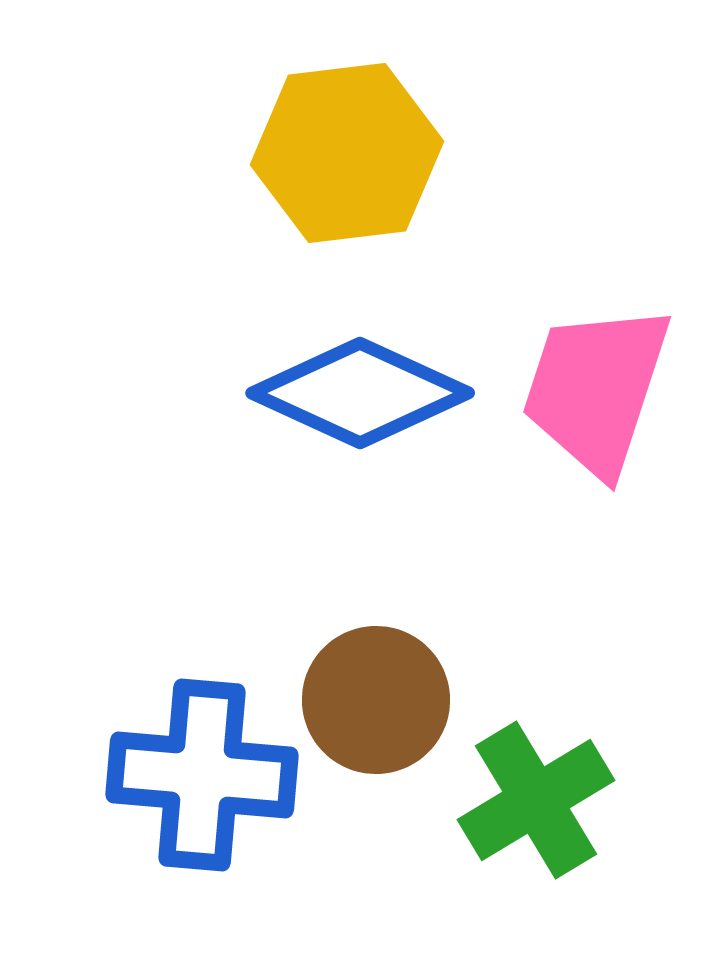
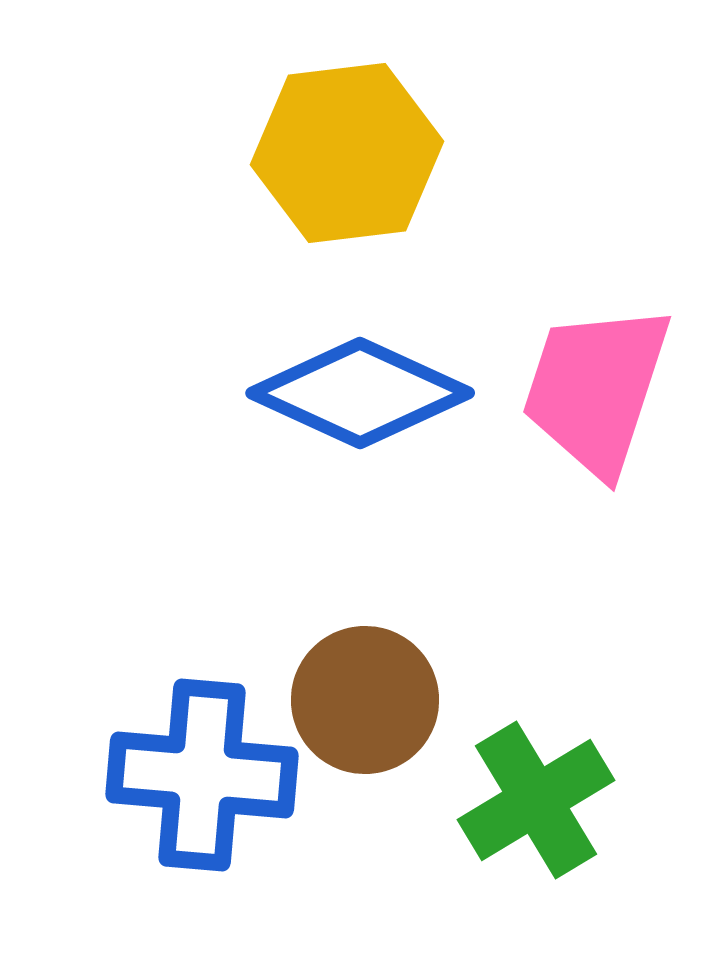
brown circle: moved 11 px left
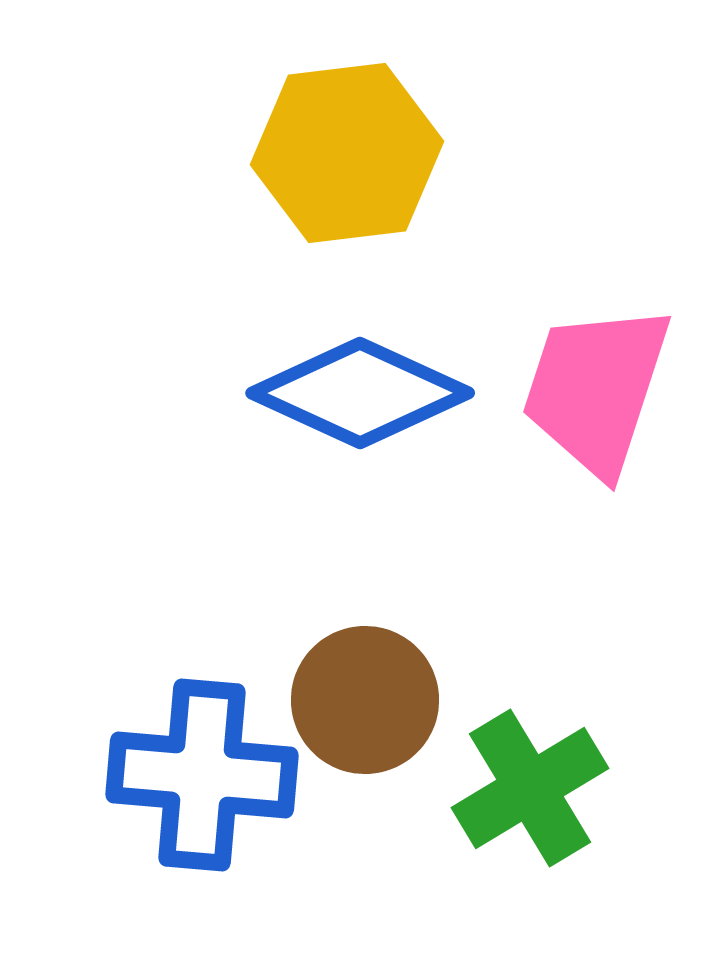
green cross: moved 6 px left, 12 px up
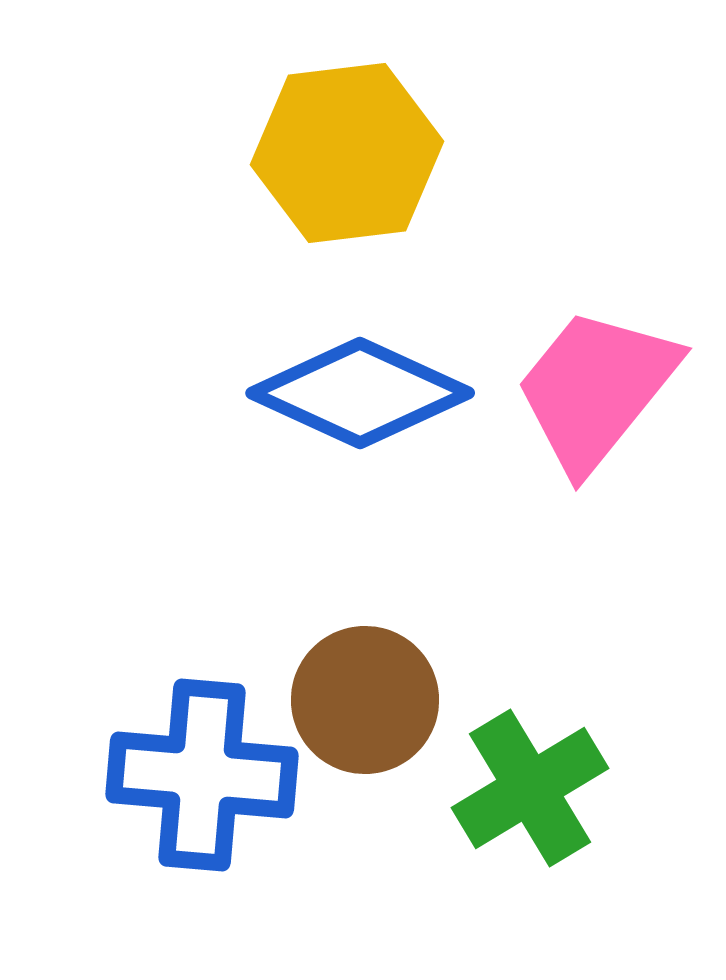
pink trapezoid: rotated 21 degrees clockwise
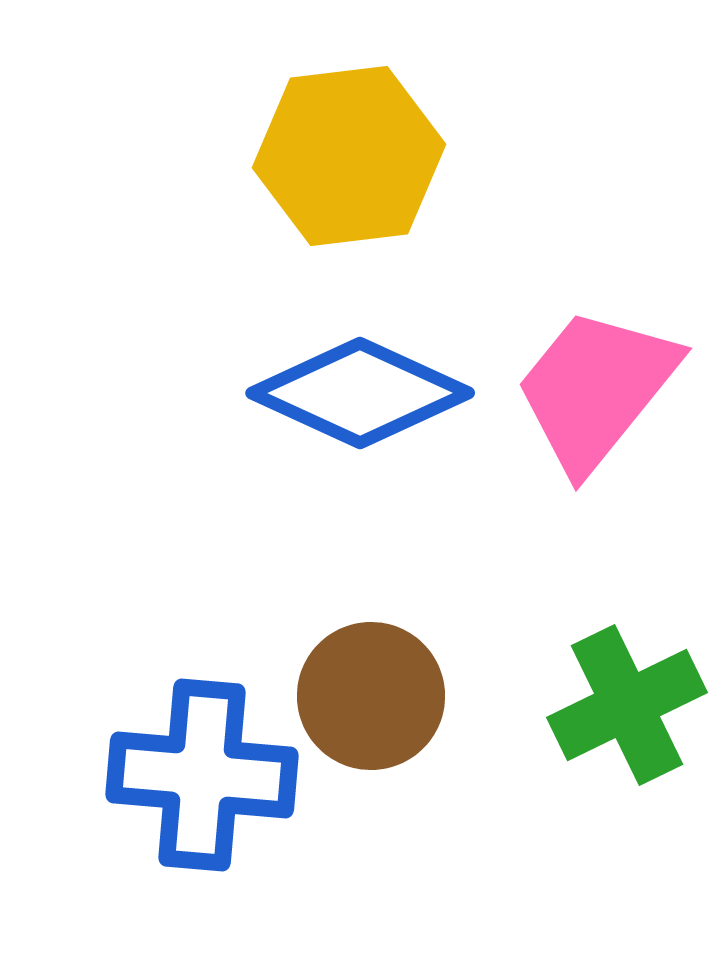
yellow hexagon: moved 2 px right, 3 px down
brown circle: moved 6 px right, 4 px up
green cross: moved 97 px right, 83 px up; rotated 5 degrees clockwise
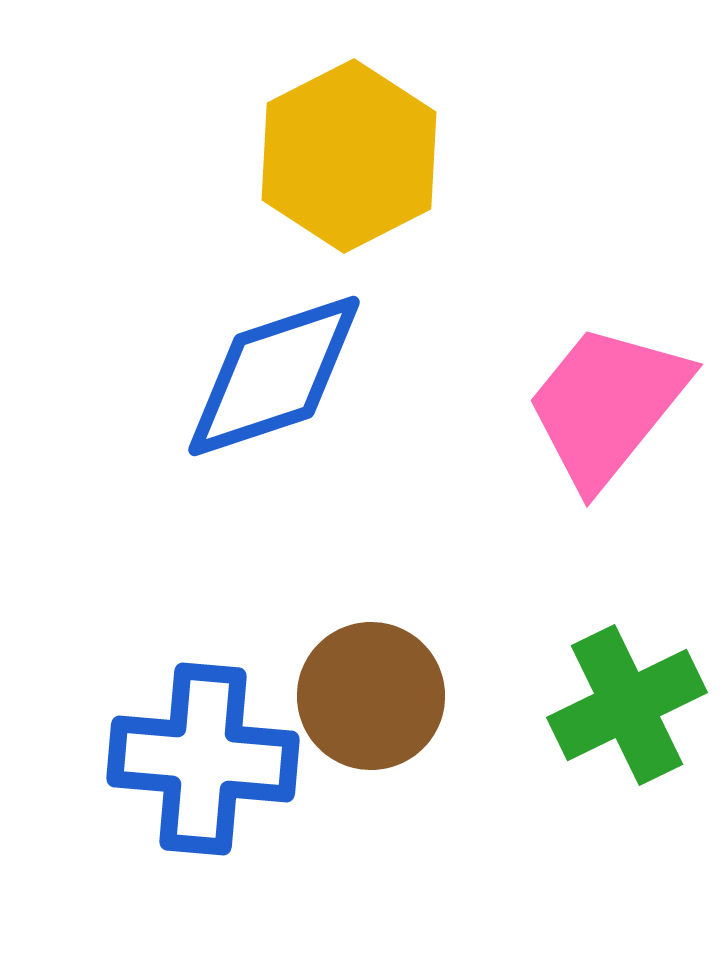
yellow hexagon: rotated 20 degrees counterclockwise
pink trapezoid: moved 11 px right, 16 px down
blue diamond: moved 86 px left, 17 px up; rotated 43 degrees counterclockwise
blue cross: moved 1 px right, 16 px up
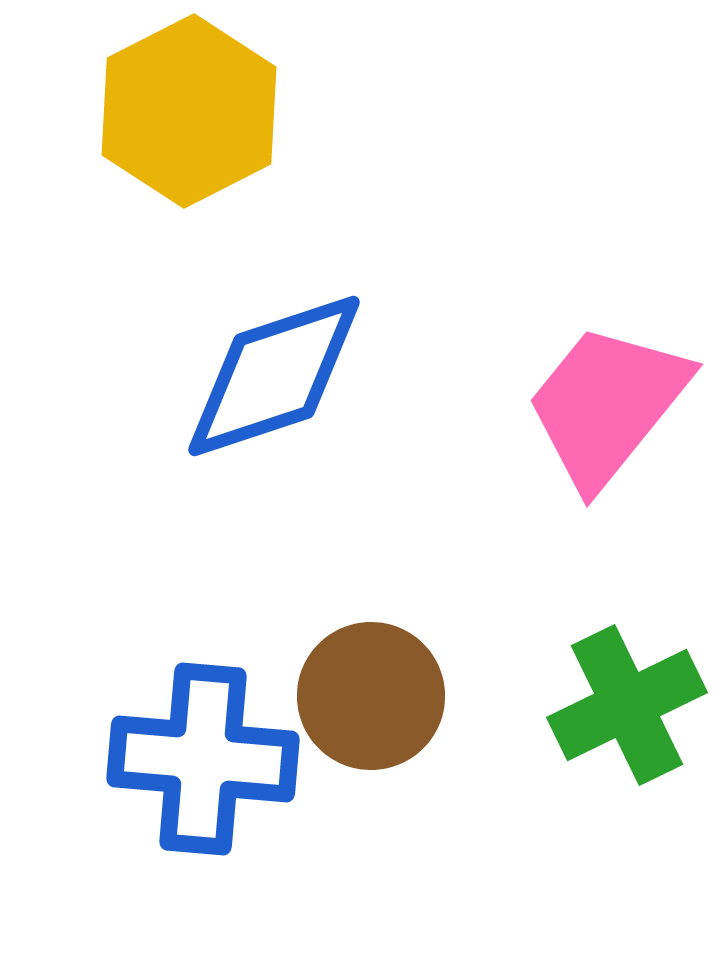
yellow hexagon: moved 160 px left, 45 px up
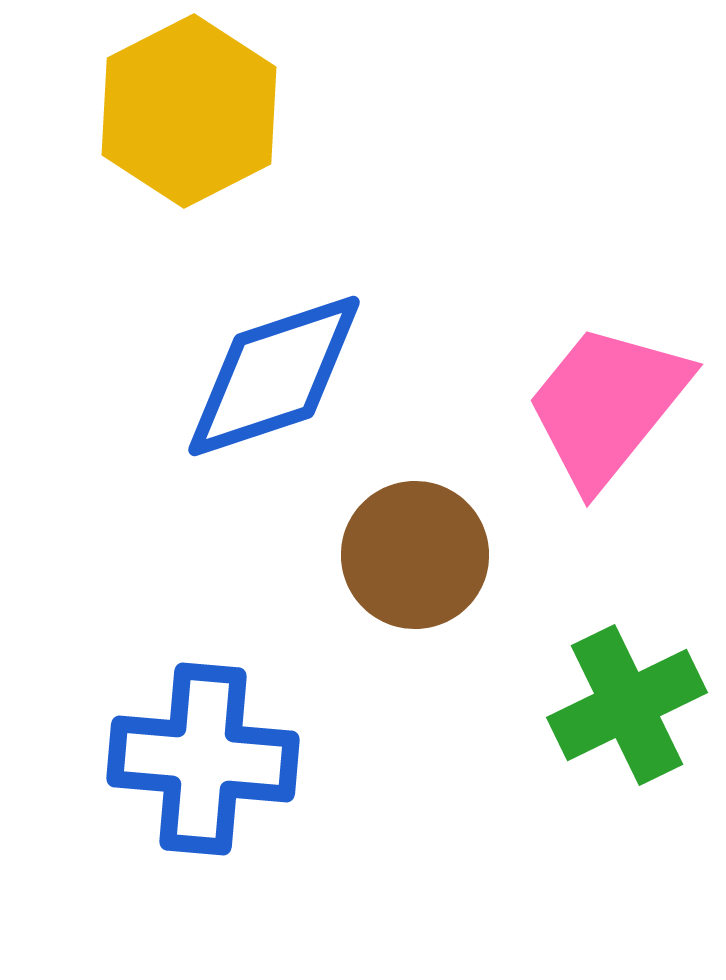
brown circle: moved 44 px right, 141 px up
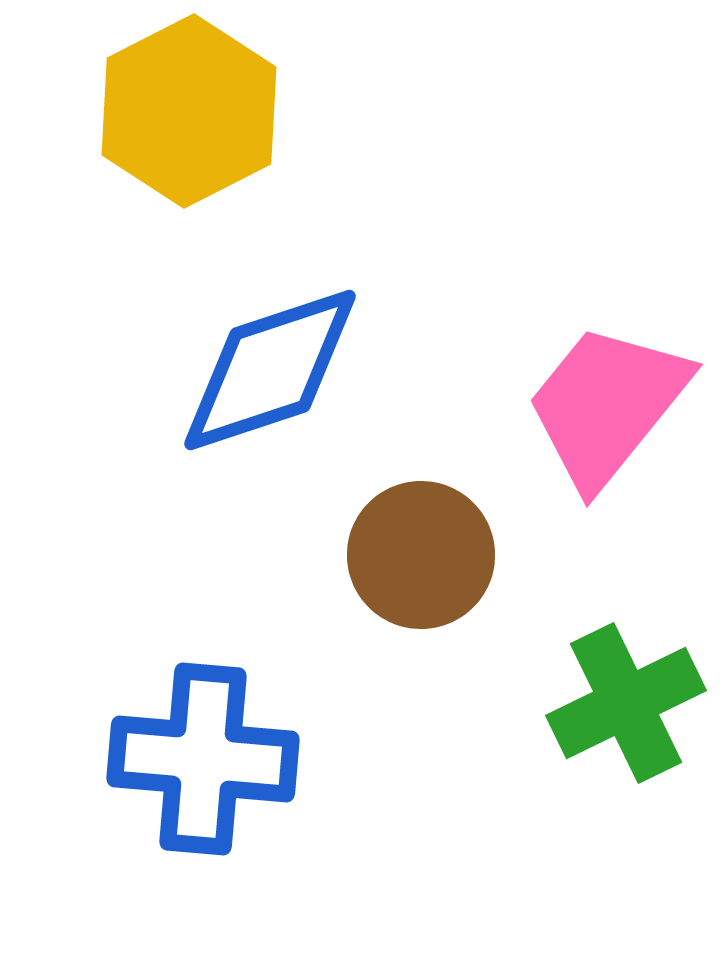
blue diamond: moved 4 px left, 6 px up
brown circle: moved 6 px right
green cross: moved 1 px left, 2 px up
